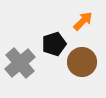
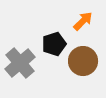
brown circle: moved 1 px right, 1 px up
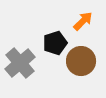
black pentagon: moved 1 px right, 1 px up
brown circle: moved 2 px left
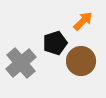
gray cross: moved 1 px right
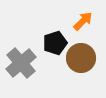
brown circle: moved 3 px up
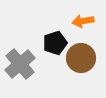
orange arrow: rotated 145 degrees counterclockwise
gray cross: moved 1 px left, 1 px down
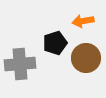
brown circle: moved 5 px right
gray cross: rotated 36 degrees clockwise
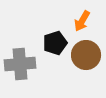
orange arrow: moved 1 px left; rotated 50 degrees counterclockwise
brown circle: moved 3 px up
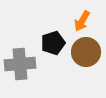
black pentagon: moved 2 px left
brown circle: moved 3 px up
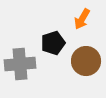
orange arrow: moved 2 px up
brown circle: moved 9 px down
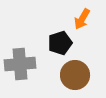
black pentagon: moved 7 px right
brown circle: moved 11 px left, 14 px down
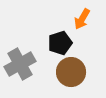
gray cross: rotated 24 degrees counterclockwise
brown circle: moved 4 px left, 3 px up
